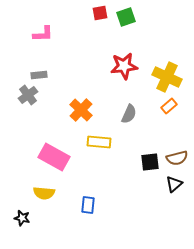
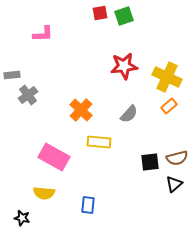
green square: moved 2 px left, 1 px up
gray rectangle: moved 27 px left
gray semicircle: rotated 18 degrees clockwise
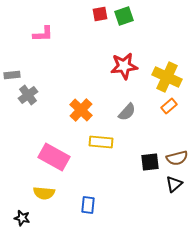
red square: moved 1 px down
gray semicircle: moved 2 px left, 2 px up
yellow rectangle: moved 2 px right
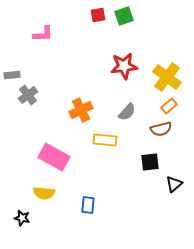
red square: moved 2 px left, 1 px down
yellow cross: rotated 12 degrees clockwise
orange cross: rotated 20 degrees clockwise
yellow rectangle: moved 4 px right, 2 px up
brown semicircle: moved 16 px left, 29 px up
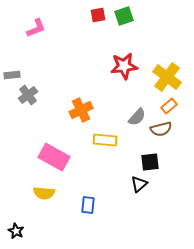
pink L-shape: moved 7 px left, 6 px up; rotated 20 degrees counterclockwise
gray semicircle: moved 10 px right, 5 px down
black triangle: moved 35 px left
black star: moved 6 px left, 13 px down; rotated 14 degrees clockwise
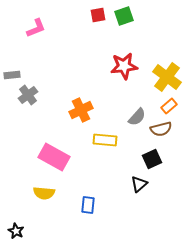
black square: moved 2 px right, 3 px up; rotated 18 degrees counterclockwise
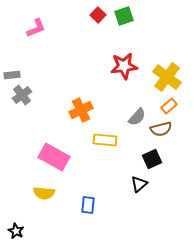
red square: rotated 35 degrees counterclockwise
gray cross: moved 6 px left
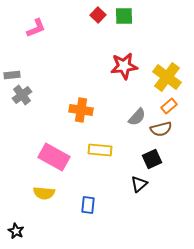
green square: rotated 18 degrees clockwise
orange cross: rotated 35 degrees clockwise
yellow rectangle: moved 5 px left, 10 px down
